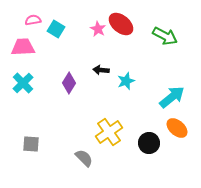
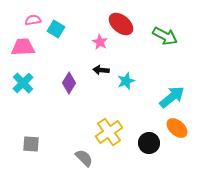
pink star: moved 2 px right, 13 px down
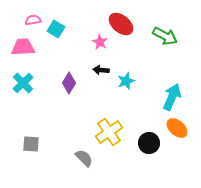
cyan arrow: rotated 28 degrees counterclockwise
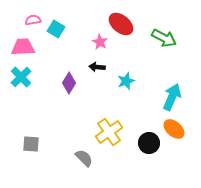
green arrow: moved 1 px left, 2 px down
black arrow: moved 4 px left, 3 px up
cyan cross: moved 2 px left, 6 px up
orange ellipse: moved 3 px left, 1 px down
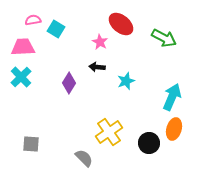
orange ellipse: rotated 65 degrees clockwise
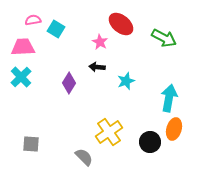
cyan arrow: moved 3 px left, 1 px down; rotated 12 degrees counterclockwise
black circle: moved 1 px right, 1 px up
gray semicircle: moved 1 px up
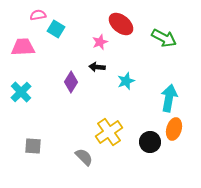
pink semicircle: moved 5 px right, 5 px up
pink star: rotated 21 degrees clockwise
cyan cross: moved 15 px down
purple diamond: moved 2 px right, 1 px up
gray square: moved 2 px right, 2 px down
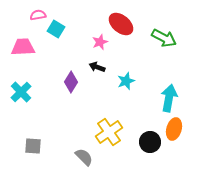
black arrow: rotated 14 degrees clockwise
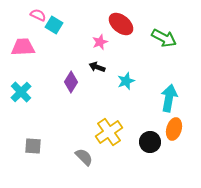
pink semicircle: rotated 35 degrees clockwise
cyan square: moved 2 px left, 4 px up
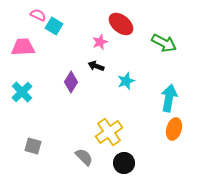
cyan square: moved 1 px down
green arrow: moved 5 px down
black arrow: moved 1 px left, 1 px up
cyan cross: moved 1 px right
black circle: moved 26 px left, 21 px down
gray square: rotated 12 degrees clockwise
